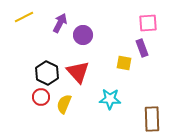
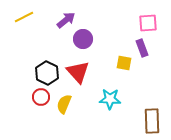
purple arrow: moved 6 px right, 3 px up; rotated 24 degrees clockwise
purple circle: moved 4 px down
brown rectangle: moved 2 px down
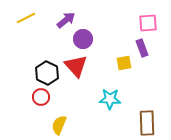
yellow line: moved 2 px right, 1 px down
yellow square: rotated 21 degrees counterclockwise
red triangle: moved 2 px left, 6 px up
yellow semicircle: moved 5 px left, 21 px down
brown rectangle: moved 5 px left, 2 px down
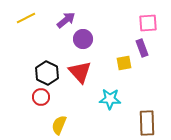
red triangle: moved 4 px right, 6 px down
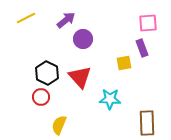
red triangle: moved 5 px down
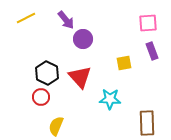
purple arrow: rotated 90 degrees clockwise
purple rectangle: moved 10 px right, 3 px down
yellow semicircle: moved 3 px left, 1 px down
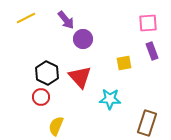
brown rectangle: rotated 20 degrees clockwise
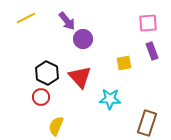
purple arrow: moved 1 px right, 1 px down
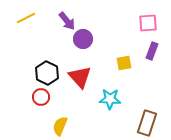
purple rectangle: rotated 42 degrees clockwise
yellow semicircle: moved 4 px right
